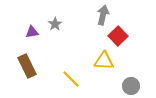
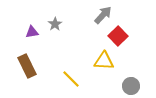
gray arrow: rotated 30 degrees clockwise
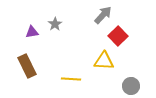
yellow line: rotated 42 degrees counterclockwise
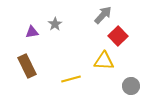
yellow line: rotated 18 degrees counterclockwise
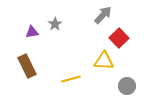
red square: moved 1 px right, 2 px down
gray circle: moved 4 px left
